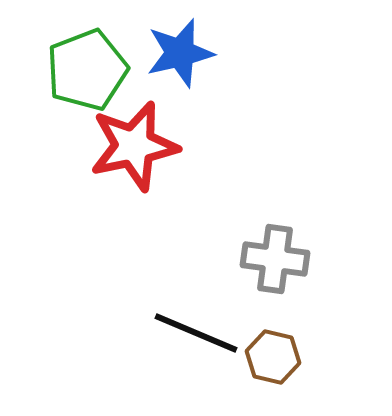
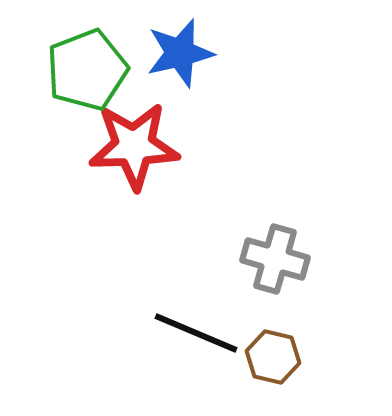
red star: rotated 10 degrees clockwise
gray cross: rotated 8 degrees clockwise
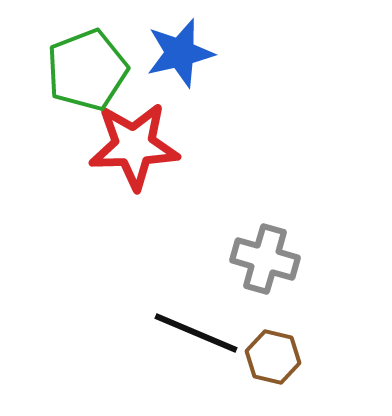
gray cross: moved 10 px left
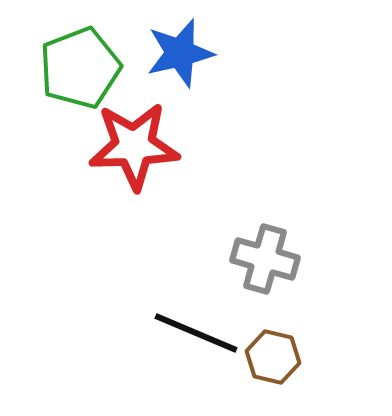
green pentagon: moved 7 px left, 2 px up
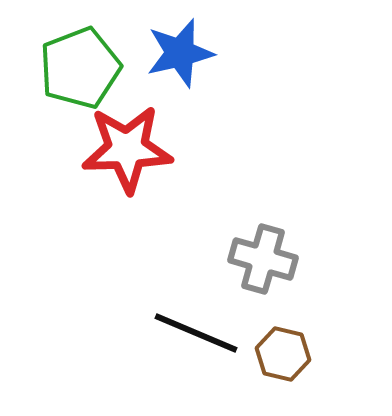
red star: moved 7 px left, 3 px down
gray cross: moved 2 px left
brown hexagon: moved 10 px right, 3 px up
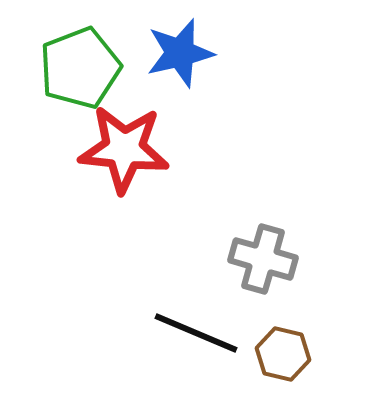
red star: moved 3 px left; rotated 8 degrees clockwise
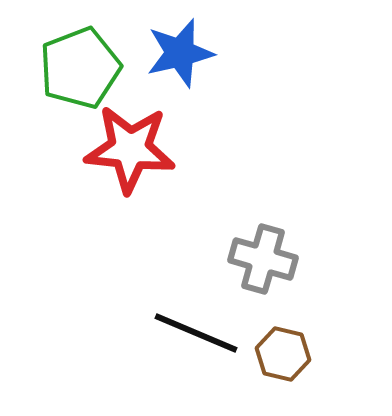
red star: moved 6 px right
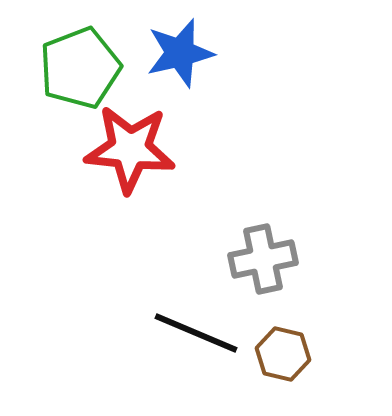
gray cross: rotated 28 degrees counterclockwise
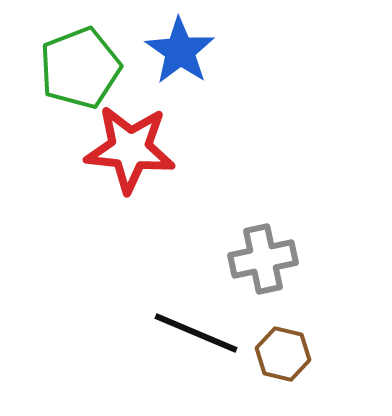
blue star: moved 2 px up; rotated 24 degrees counterclockwise
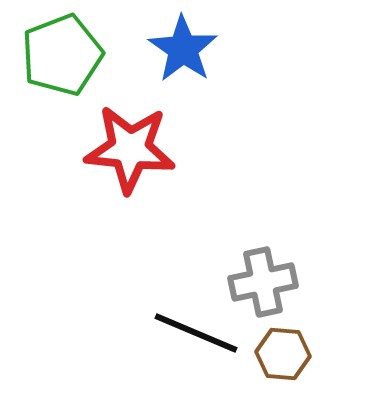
blue star: moved 3 px right, 2 px up
green pentagon: moved 18 px left, 13 px up
gray cross: moved 23 px down
brown hexagon: rotated 8 degrees counterclockwise
